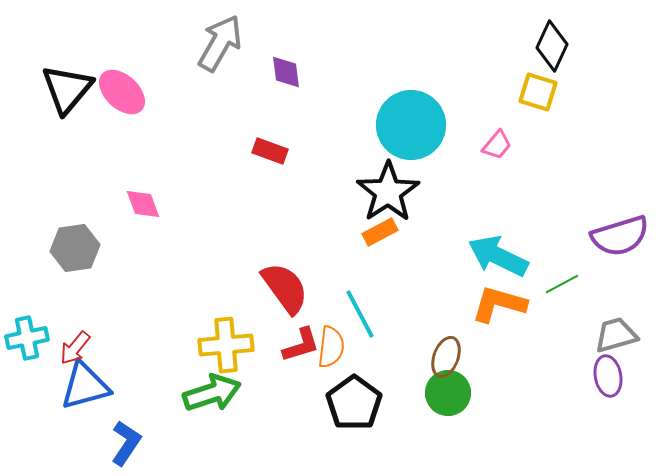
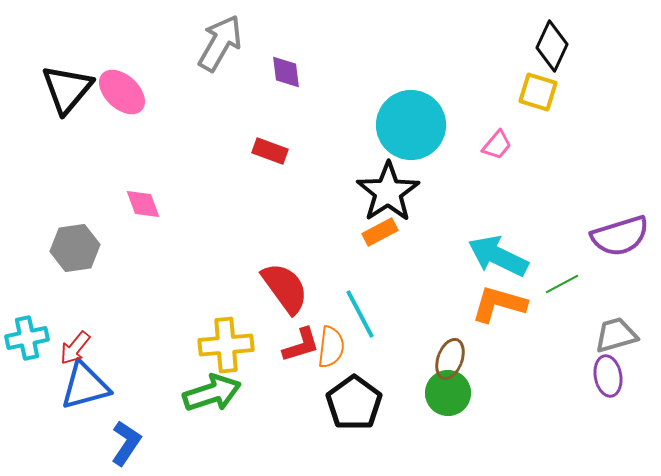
brown ellipse: moved 4 px right, 2 px down
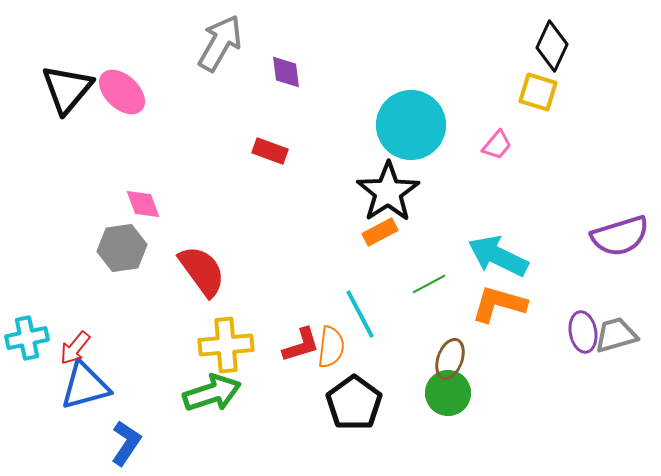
gray hexagon: moved 47 px right
green line: moved 133 px left
red semicircle: moved 83 px left, 17 px up
purple ellipse: moved 25 px left, 44 px up
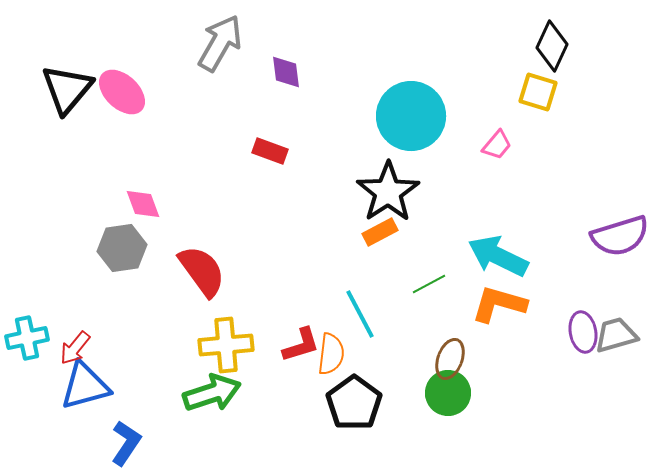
cyan circle: moved 9 px up
orange semicircle: moved 7 px down
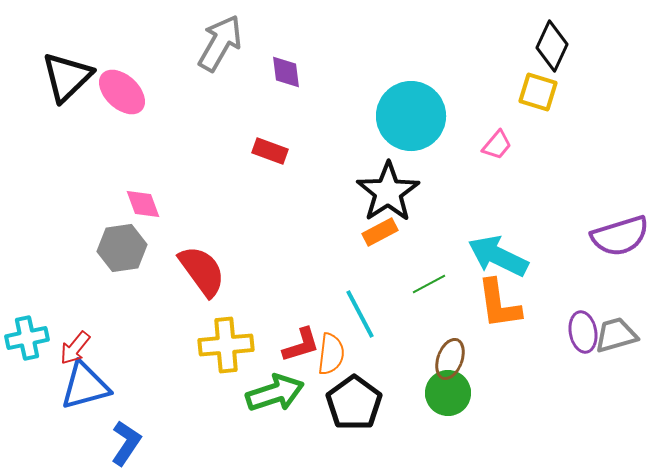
black triangle: moved 12 px up; rotated 6 degrees clockwise
orange L-shape: rotated 114 degrees counterclockwise
green arrow: moved 63 px right
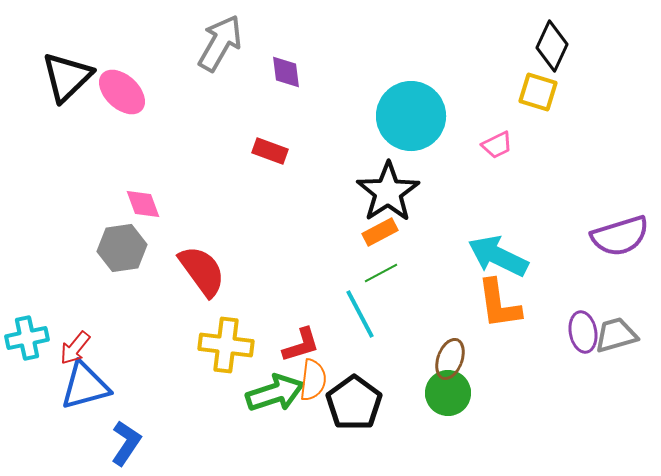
pink trapezoid: rotated 24 degrees clockwise
green line: moved 48 px left, 11 px up
yellow cross: rotated 12 degrees clockwise
orange semicircle: moved 18 px left, 26 px down
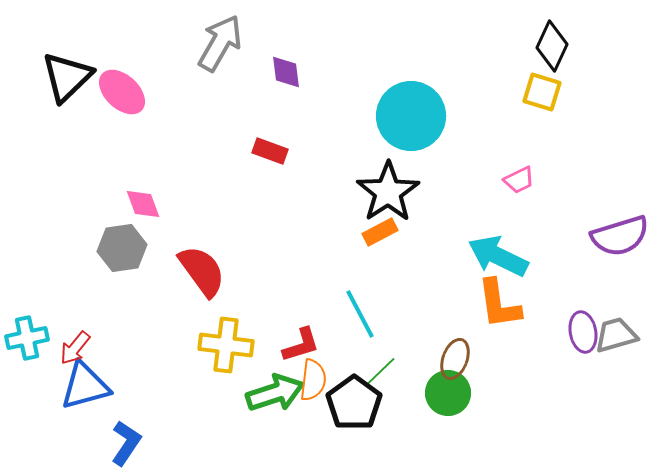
yellow square: moved 4 px right
pink trapezoid: moved 22 px right, 35 px down
green line: moved 98 px down; rotated 16 degrees counterclockwise
brown ellipse: moved 5 px right
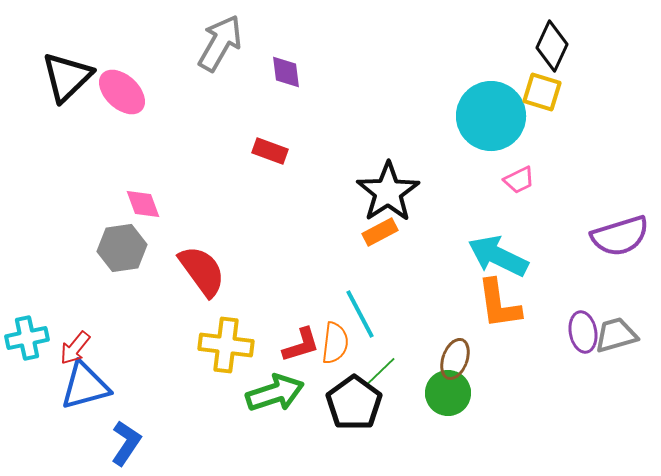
cyan circle: moved 80 px right
orange semicircle: moved 22 px right, 37 px up
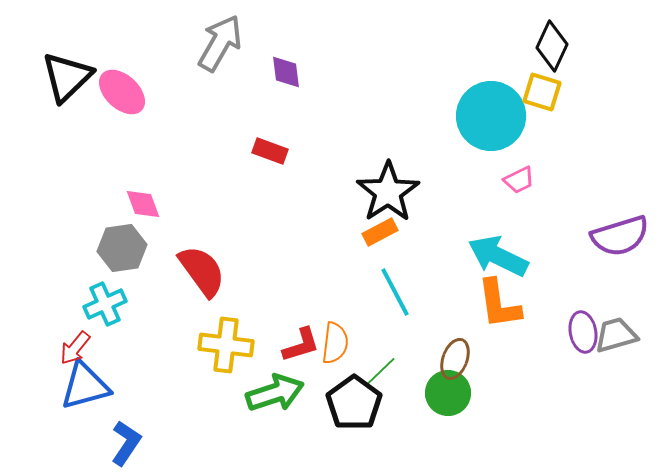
cyan line: moved 35 px right, 22 px up
cyan cross: moved 78 px right, 34 px up; rotated 12 degrees counterclockwise
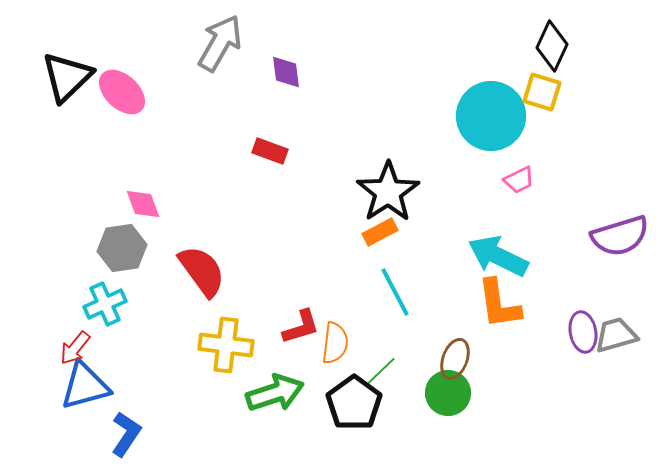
red L-shape: moved 18 px up
blue L-shape: moved 9 px up
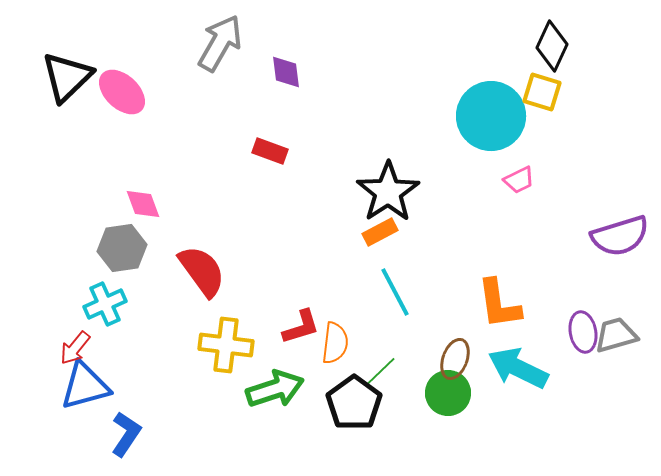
cyan arrow: moved 20 px right, 112 px down
green arrow: moved 4 px up
